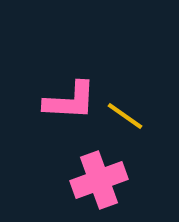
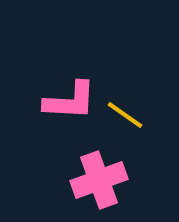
yellow line: moved 1 px up
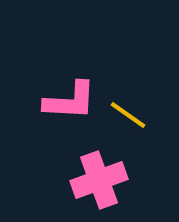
yellow line: moved 3 px right
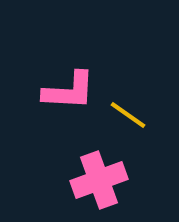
pink L-shape: moved 1 px left, 10 px up
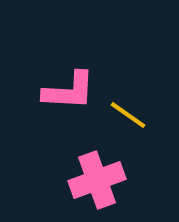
pink cross: moved 2 px left
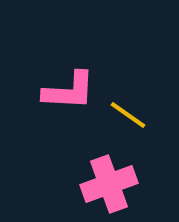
pink cross: moved 12 px right, 4 px down
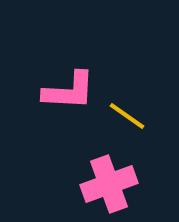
yellow line: moved 1 px left, 1 px down
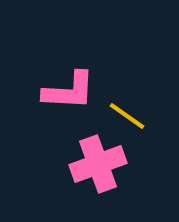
pink cross: moved 11 px left, 20 px up
